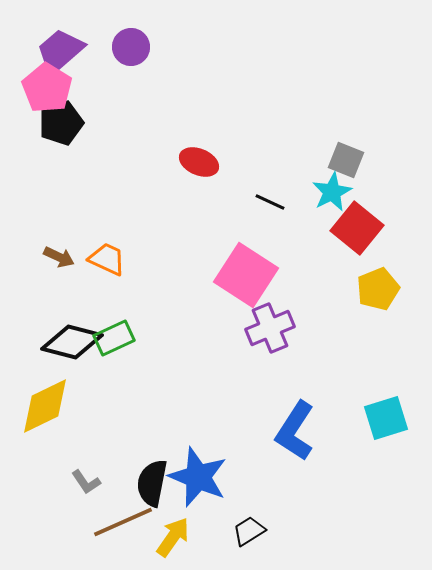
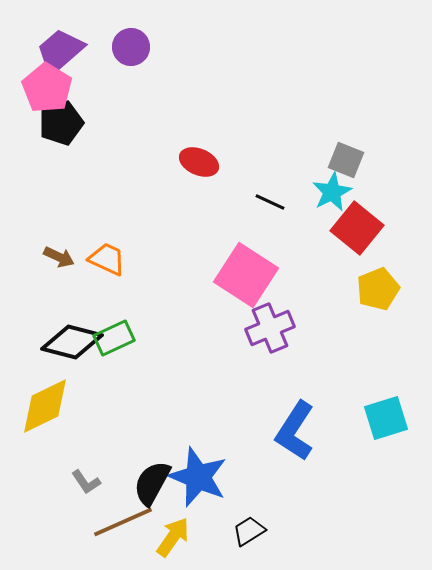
black semicircle: rotated 18 degrees clockwise
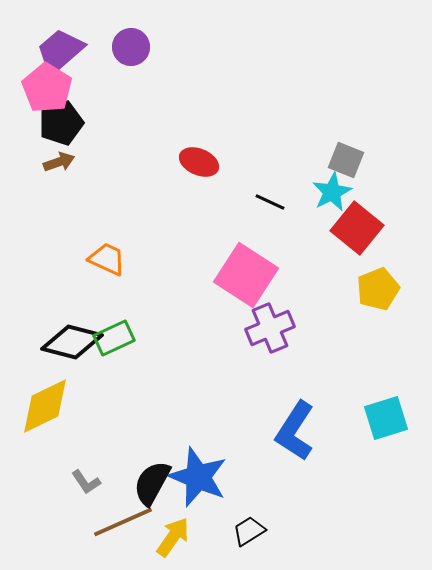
brown arrow: moved 95 px up; rotated 44 degrees counterclockwise
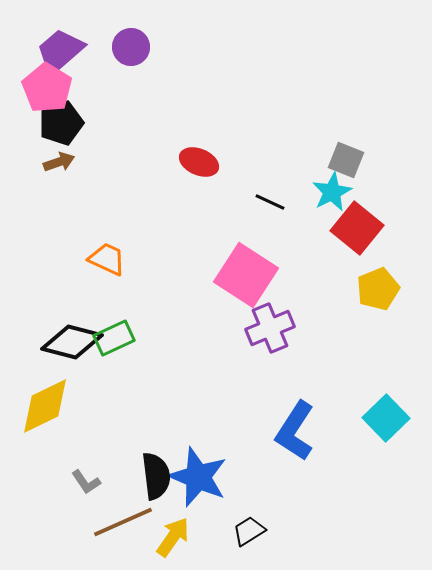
cyan square: rotated 27 degrees counterclockwise
black semicircle: moved 4 px right, 7 px up; rotated 144 degrees clockwise
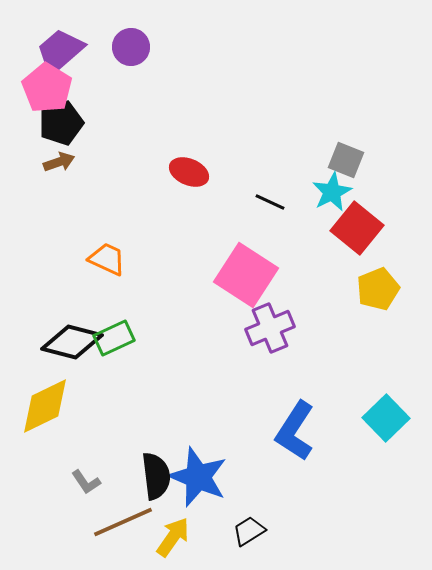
red ellipse: moved 10 px left, 10 px down
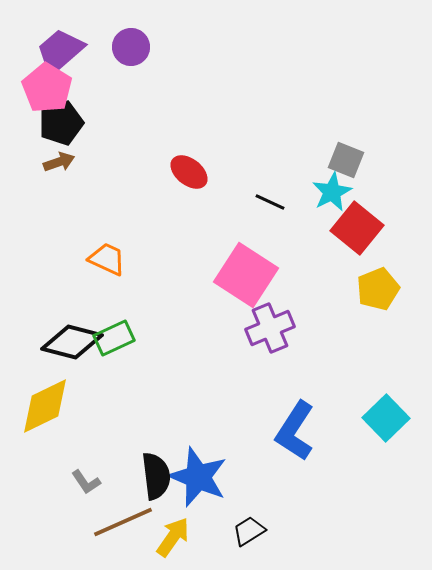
red ellipse: rotated 15 degrees clockwise
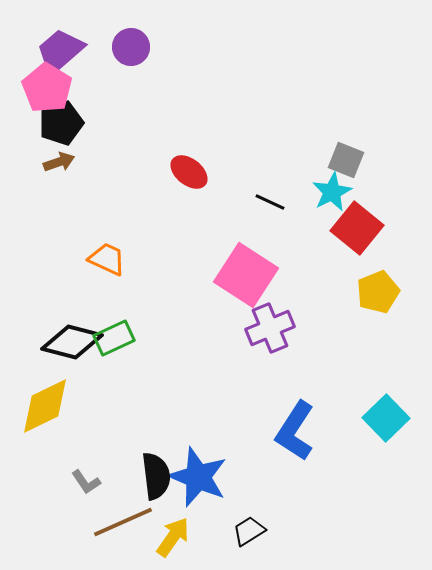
yellow pentagon: moved 3 px down
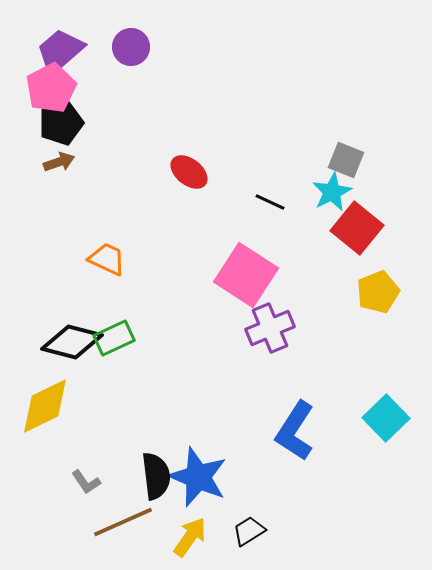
pink pentagon: moved 4 px right; rotated 12 degrees clockwise
yellow arrow: moved 17 px right
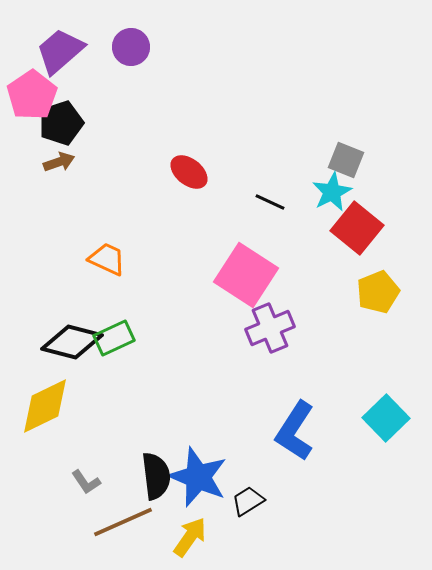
pink pentagon: moved 19 px left, 7 px down; rotated 6 degrees counterclockwise
black trapezoid: moved 1 px left, 30 px up
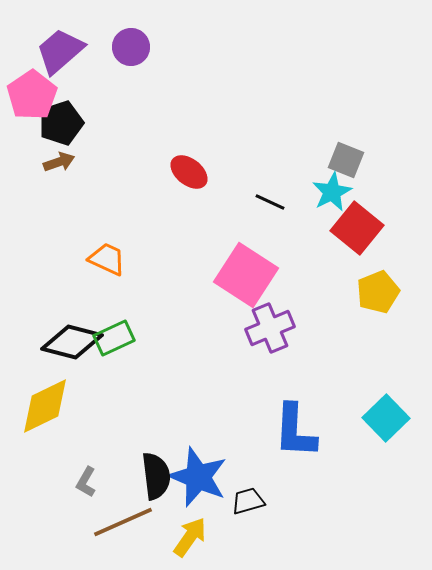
blue L-shape: rotated 30 degrees counterclockwise
gray L-shape: rotated 64 degrees clockwise
black trapezoid: rotated 16 degrees clockwise
